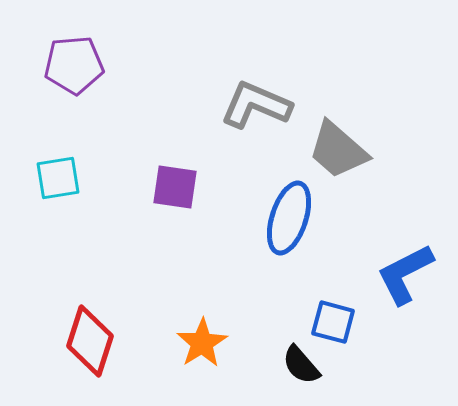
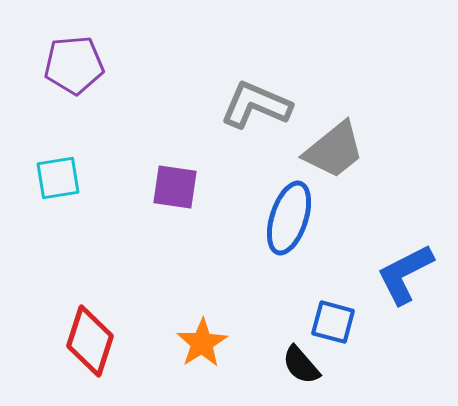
gray trapezoid: moved 4 px left; rotated 80 degrees counterclockwise
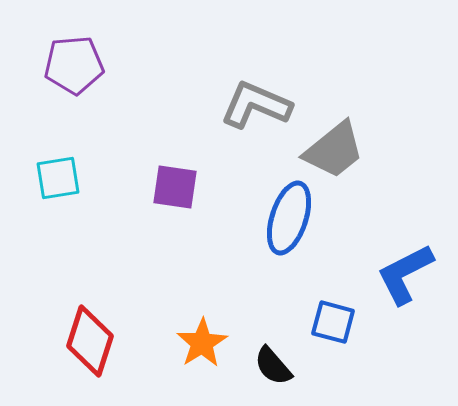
black semicircle: moved 28 px left, 1 px down
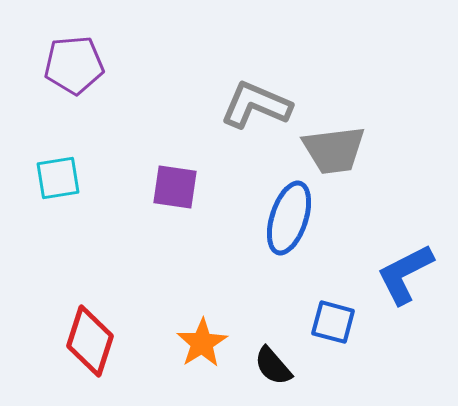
gray trapezoid: rotated 32 degrees clockwise
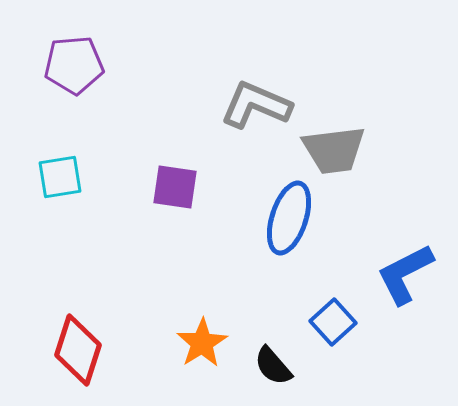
cyan square: moved 2 px right, 1 px up
blue square: rotated 33 degrees clockwise
red diamond: moved 12 px left, 9 px down
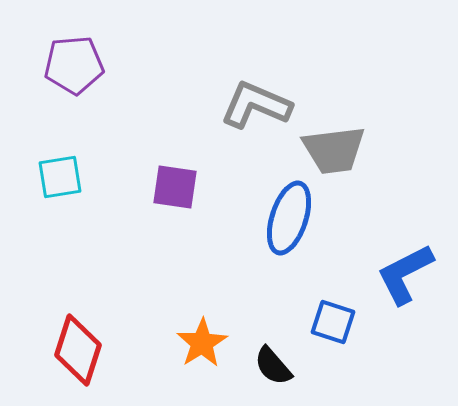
blue square: rotated 30 degrees counterclockwise
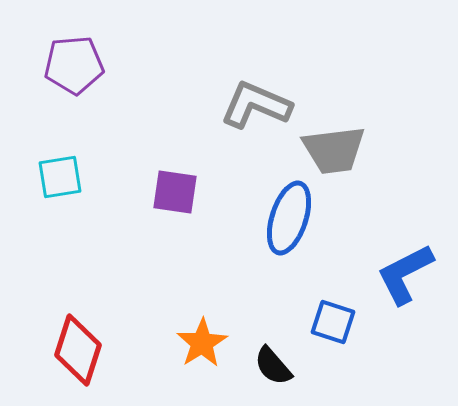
purple square: moved 5 px down
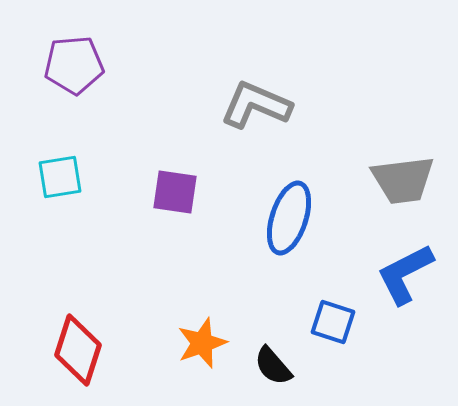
gray trapezoid: moved 69 px right, 30 px down
orange star: rotated 12 degrees clockwise
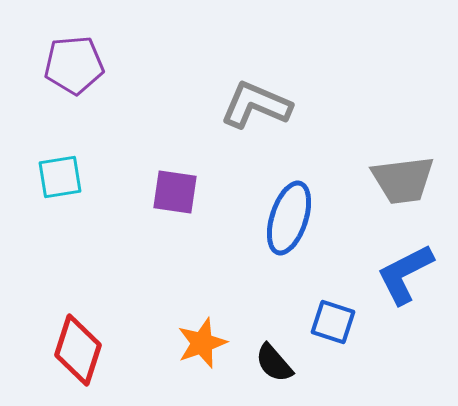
black semicircle: moved 1 px right, 3 px up
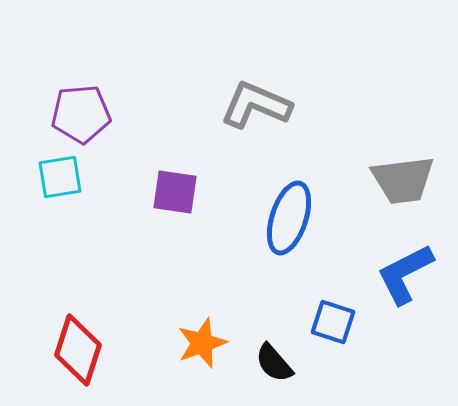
purple pentagon: moved 7 px right, 49 px down
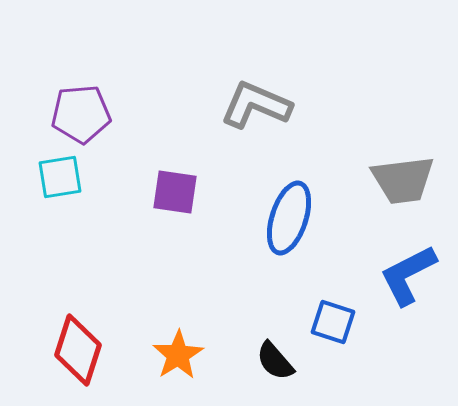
blue L-shape: moved 3 px right, 1 px down
orange star: moved 24 px left, 12 px down; rotated 12 degrees counterclockwise
black semicircle: moved 1 px right, 2 px up
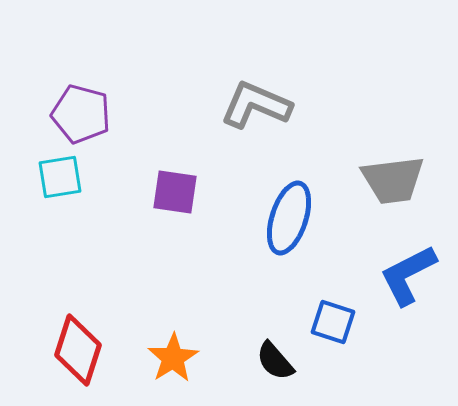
purple pentagon: rotated 20 degrees clockwise
gray trapezoid: moved 10 px left
orange star: moved 5 px left, 3 px down
